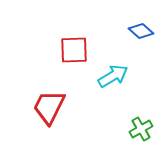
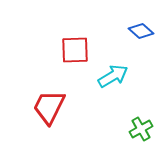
red square: moved 1 px right
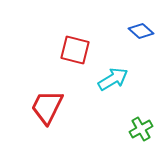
red square: rotated 16 degrees clockwise
cyan arrow: moved 3 px down
red trapezoid: moved 2 px left
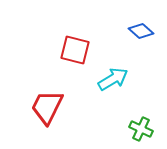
green cross: rotated 35 degrees counterclockwise
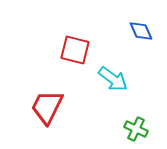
blue diamond: rotated 25 degrees clockwise
cyan arrow: rotated 68 degrees clockwise
green cross: moved 5 px left
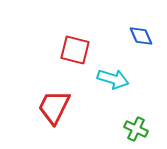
blue diamond: moved 5 px down
cyan arrow: rotated 20 degrees counterclockwise
red trapezoid: moved 7 px right
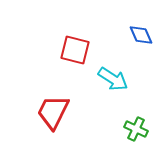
blue diamond: moved 1 px up
cyan arrow: rotated 16 degrees clockwise
red trapezoid: moved 1 px left, 5 px down
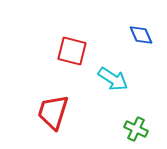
red square: moved 3 px left, 1 px down
red trapezoid: rotated 9 degrees counterclockwise
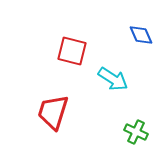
green cross: moved 3 px down
